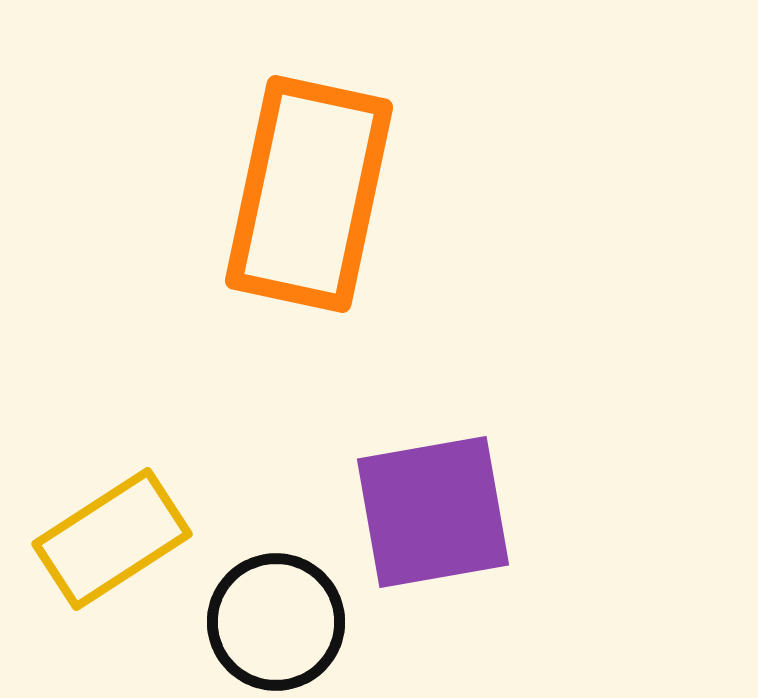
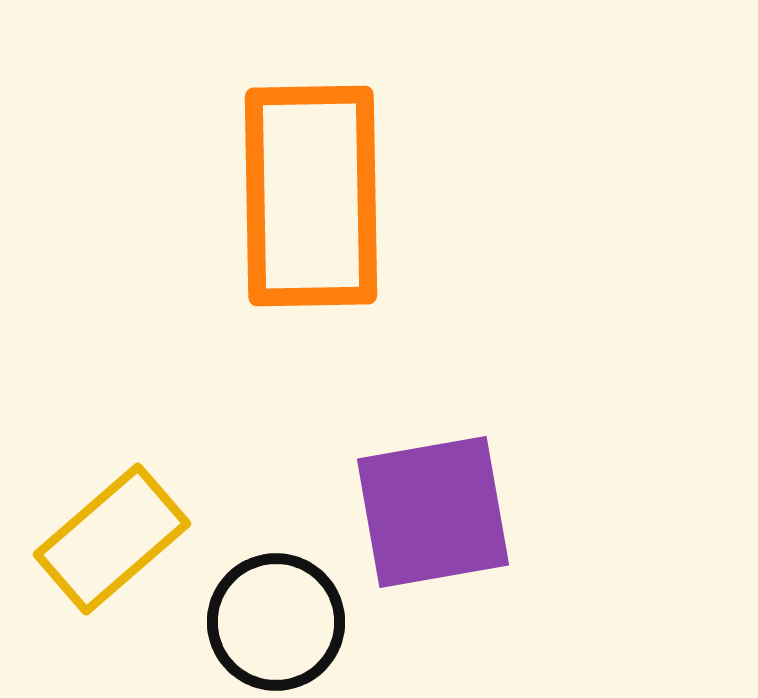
orange rectangle: moved 2 px right, 2 px down; rotated 13 degrees counterclockwise
yellow rectangle: rotated 8 degrees counterclockwise
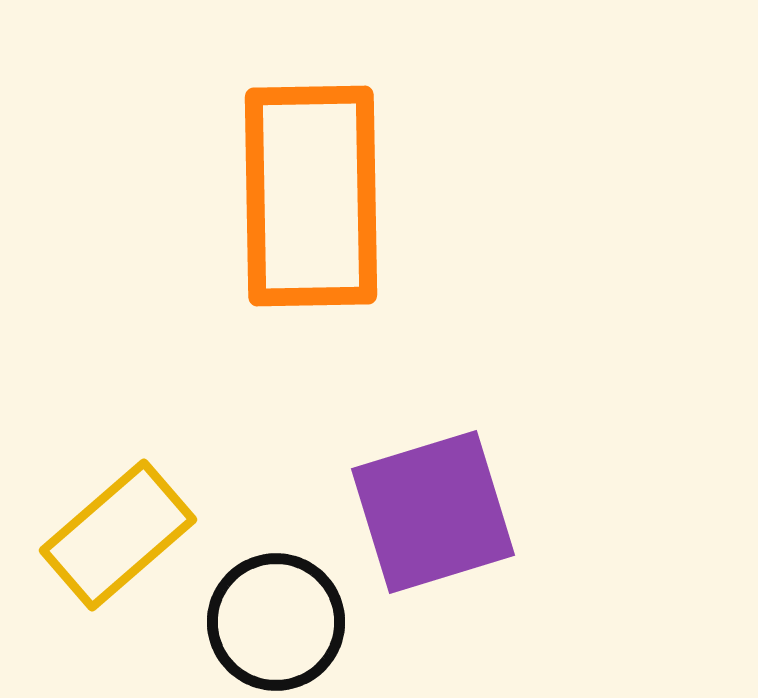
purple square: rotated 7 degrees counterclockwise
yellow rectangle: moved 6 px right, 4 px up
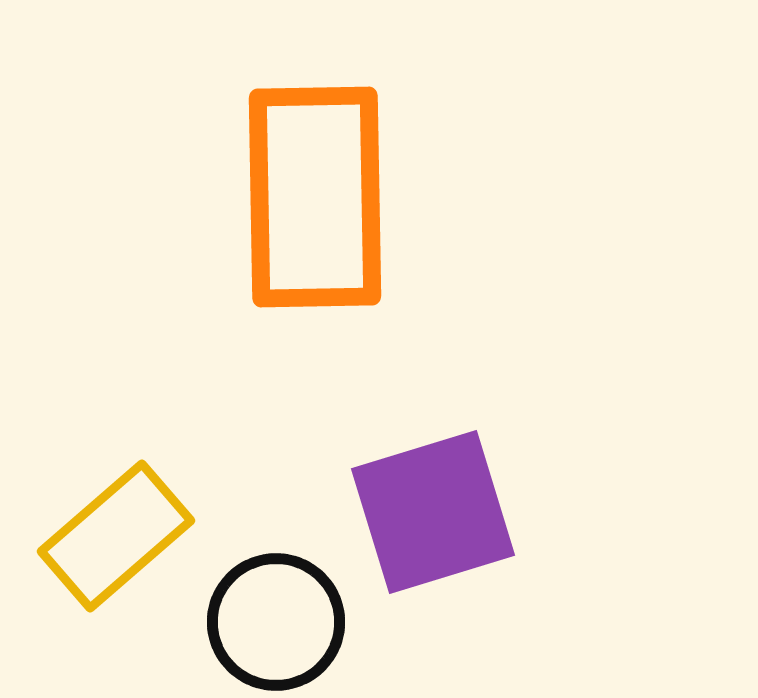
orange rectangle: moved 4 px right, 1 px down
yellow rectangle: moved 2 px left, 1 px down
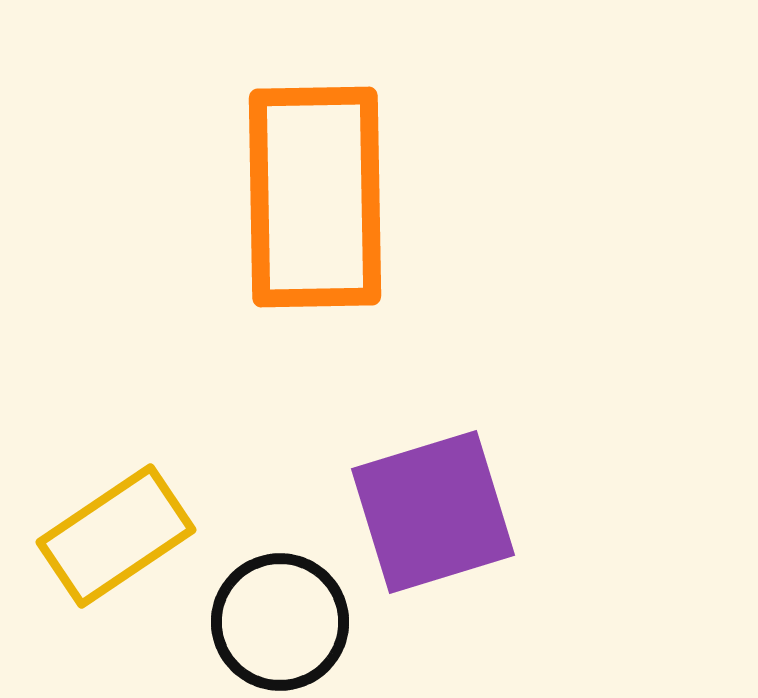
yellow rectangle: rotated 7 degrees clockwise
black circle: moved 4 px right
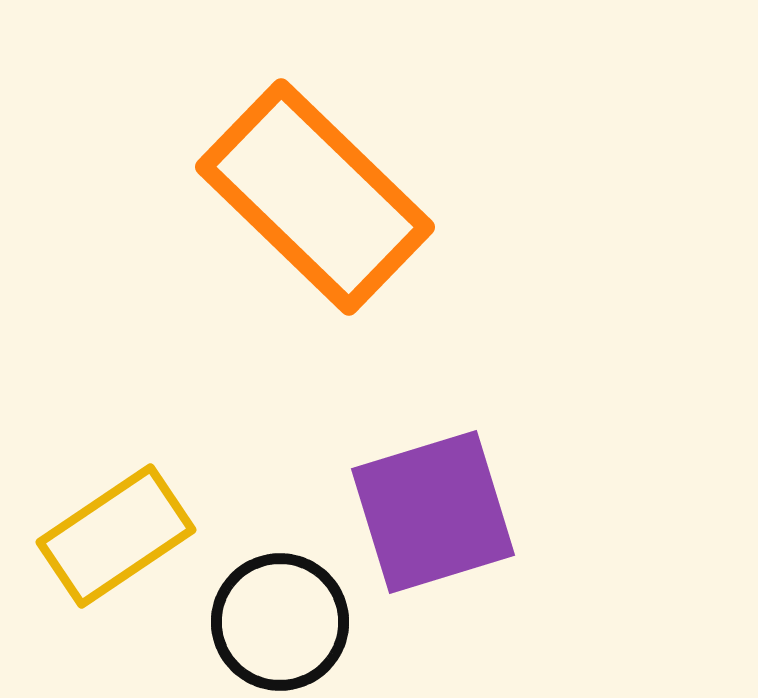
orange rectangle: rotated 45 degrees counterclockwise
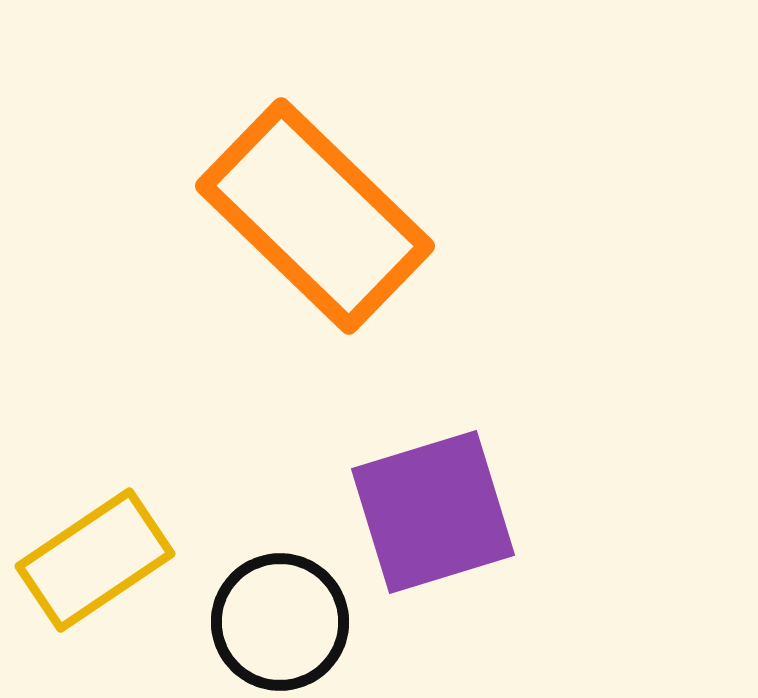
orange rectangle: moved 19 px down
yellow rectangle: moved 21 px left, 24 px down
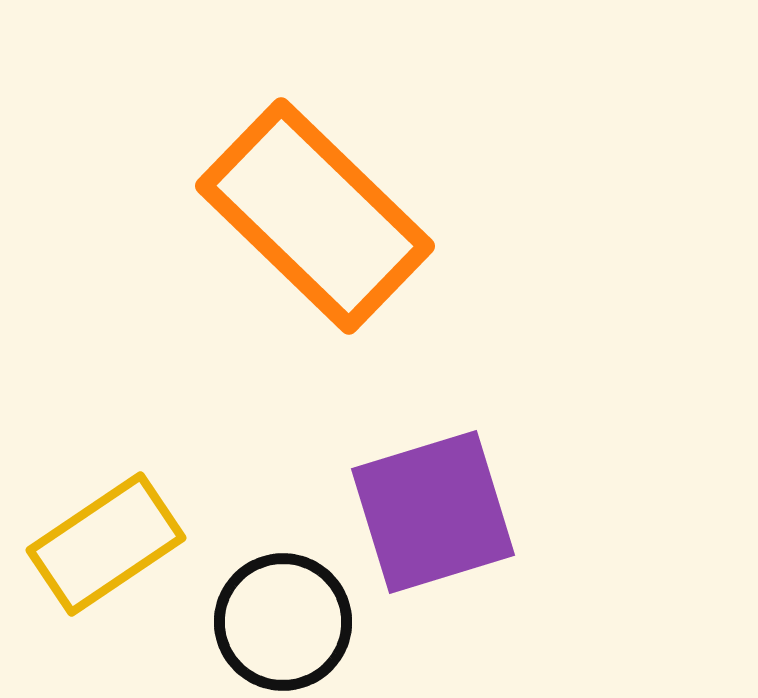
yellow rectangle: moved 11 px right, 16 px up
black circle: moved 3 px right
